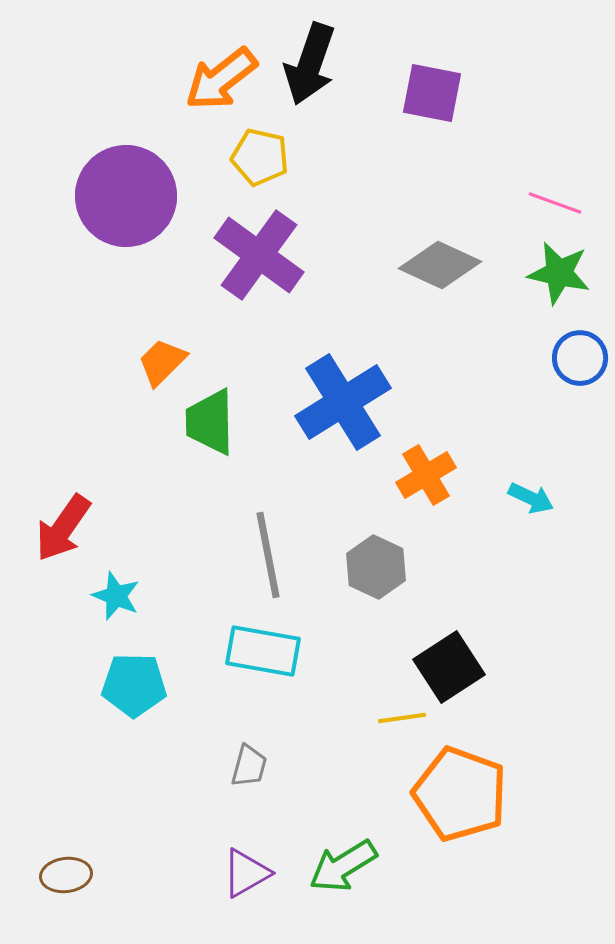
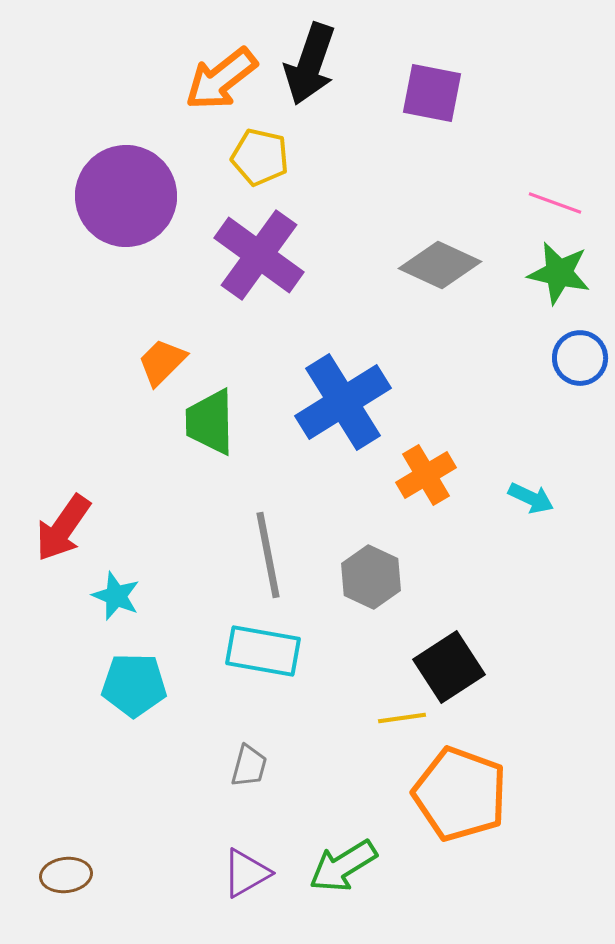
gray hexagon: moved 5 px left, 10 px down
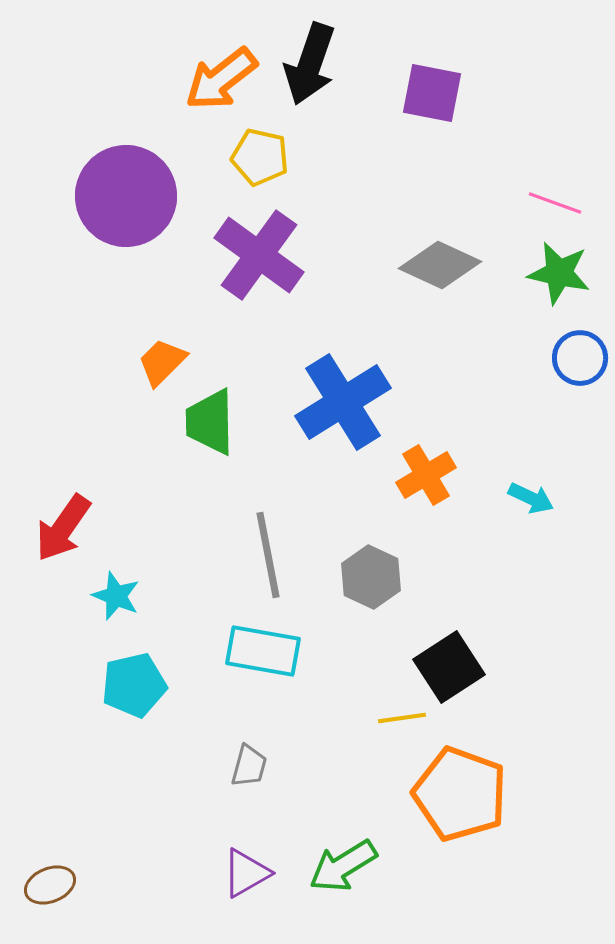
cyan pentagon: rotated 14 degrees counterclockwise
brown ellipse: moved 16 px left, 10 px down; rotated 15 degrees counterclockwise
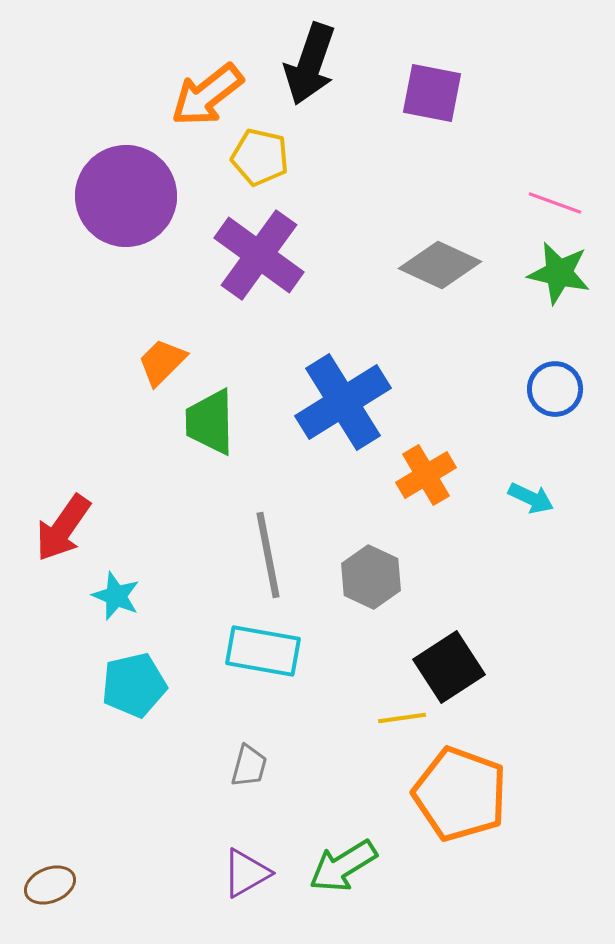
orange arrow: moved 14 px left, 16 px down
blue circle: moved 25 px left, 31 px down
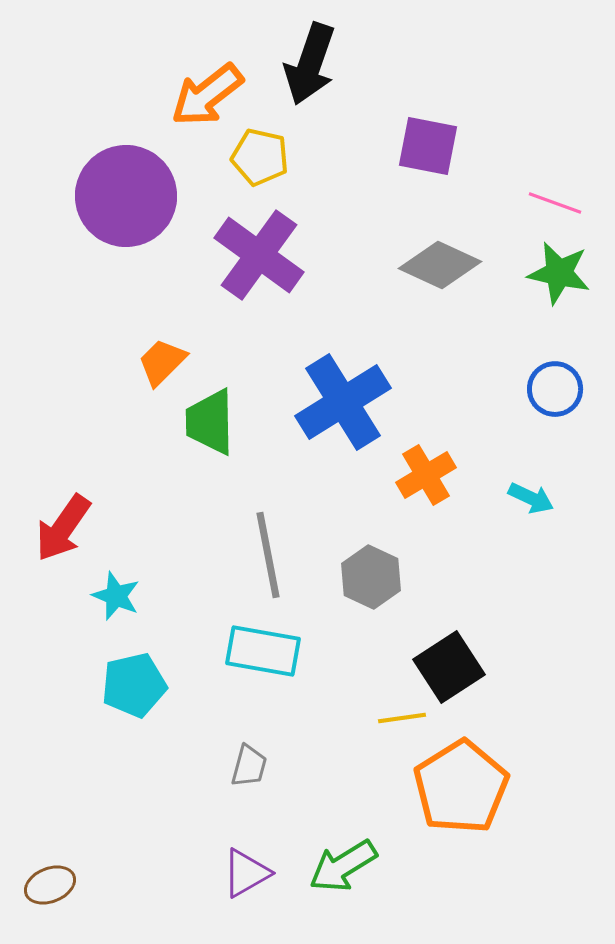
purple square: moved 4 px left, 53 px down
orange pentagon: moved 1 px right, 7 px up; rotated 20 degrees clockwise
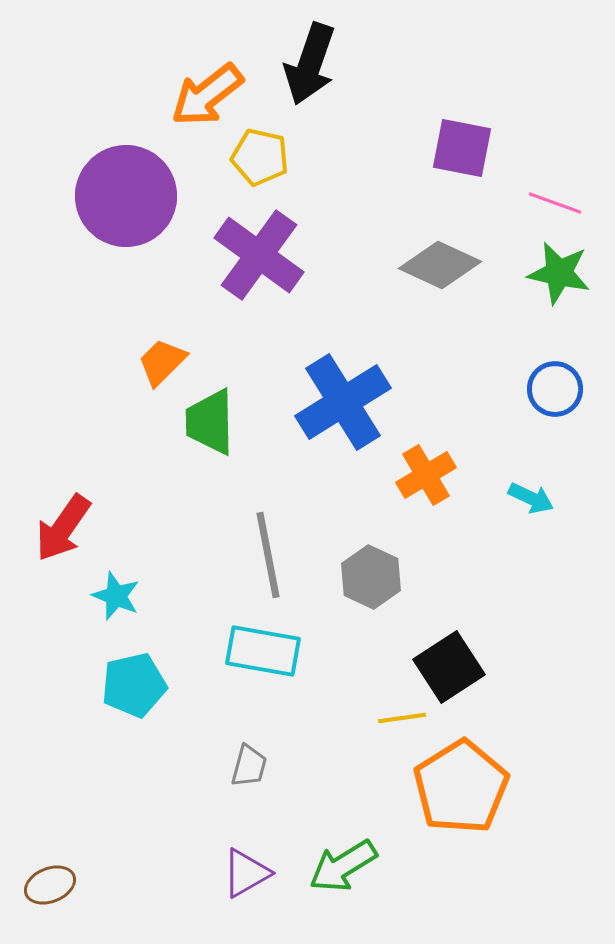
purple square: moved 34 px right, 2 px down
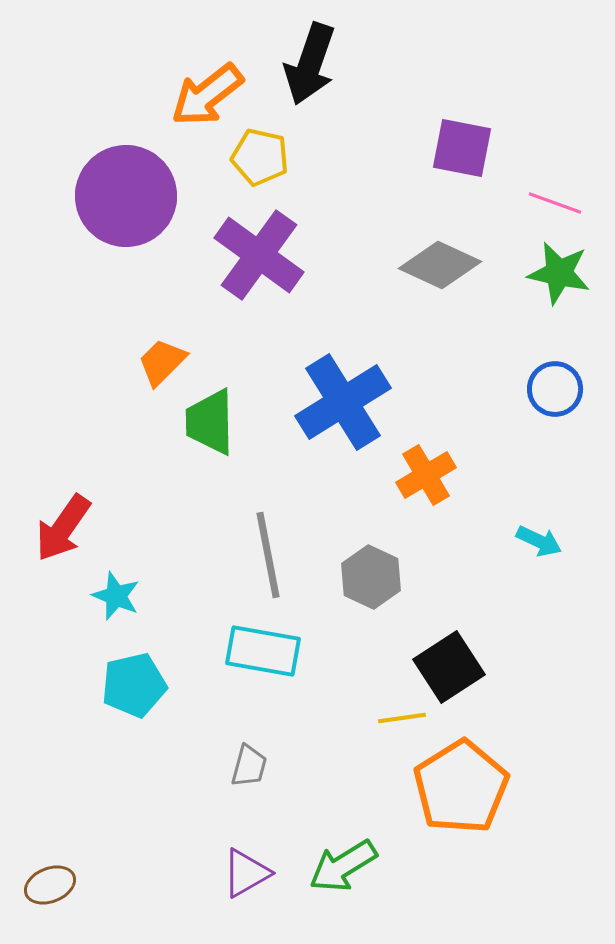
cyan arrow: moved 8 px right, 43 px down
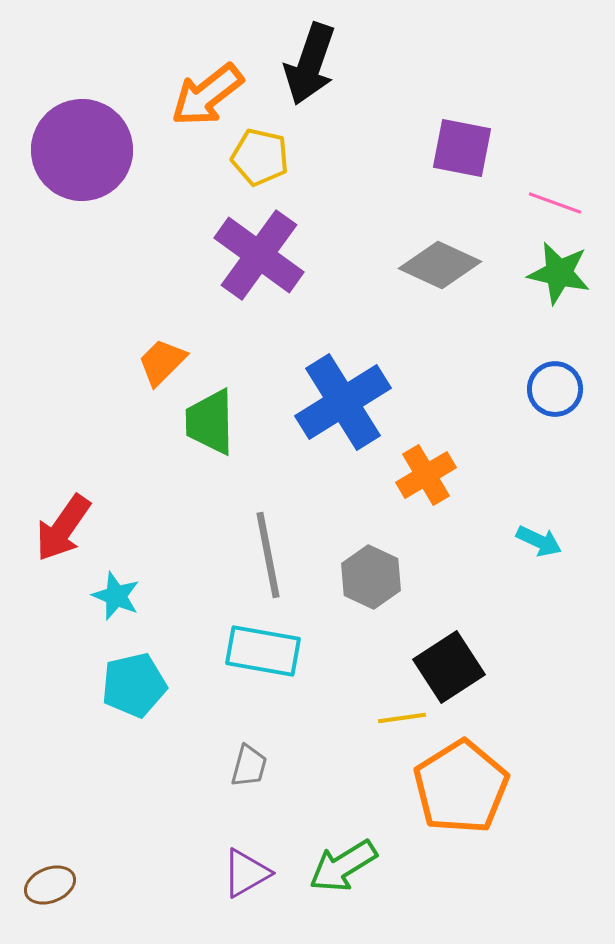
purple circle: moved 44 px left, 46 px up
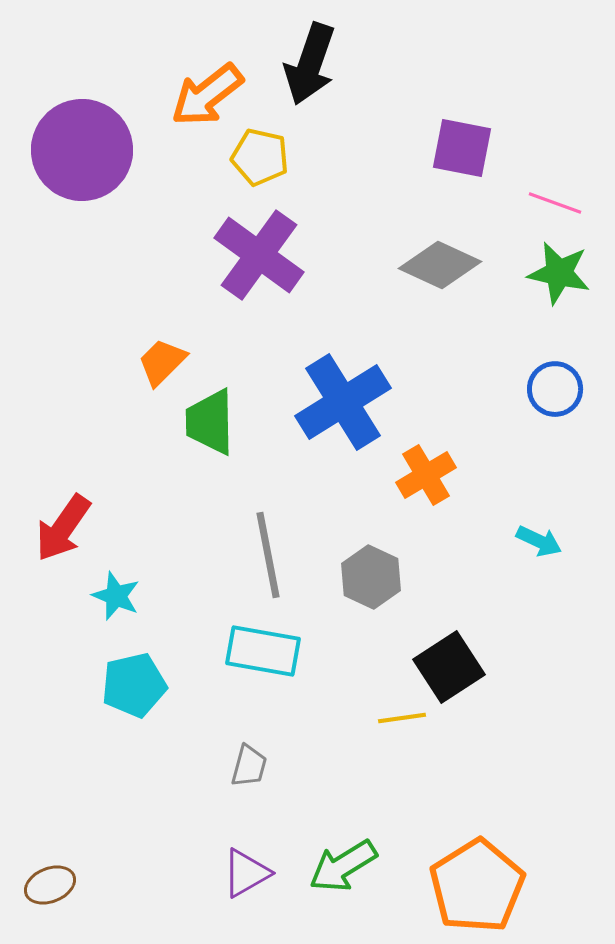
orange pentagon: moved 16 px right, 99 px down
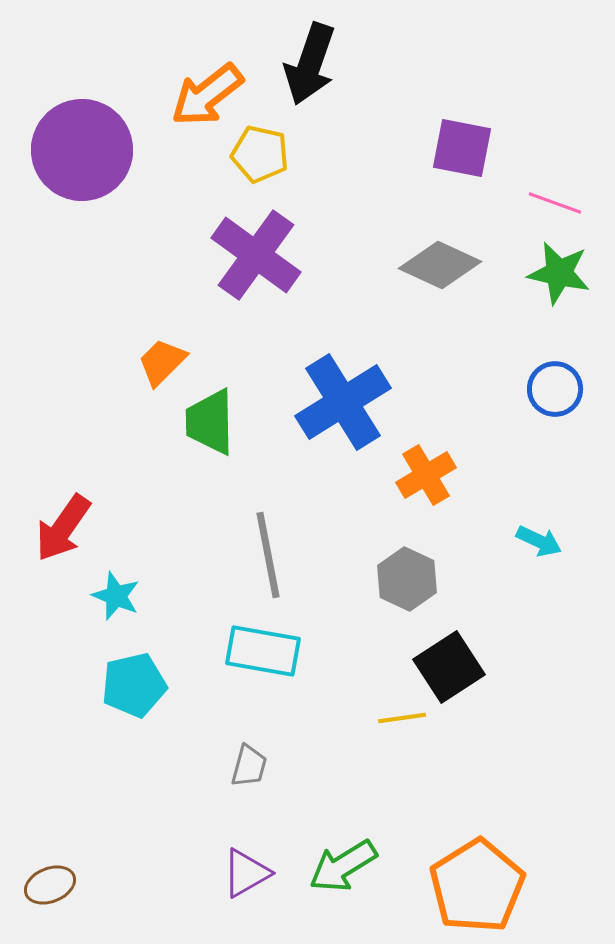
yellow pentagon: moved 3 px up
purple cross: moved 3 px left
gray hexagon: moved 36 px right, 2 px down
